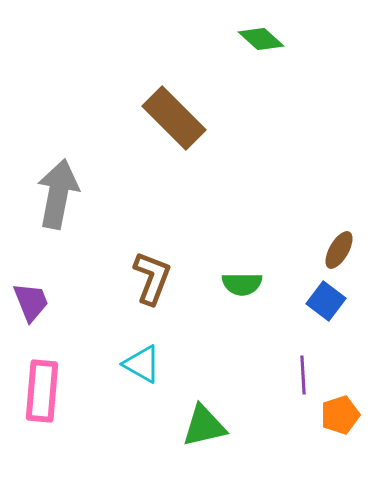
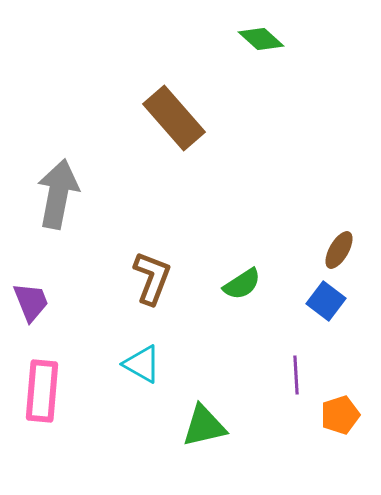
brown rectangle: rotated 4 degrees clockwise
green semicircle: rotated 33 degrees counterclockwise
purple line: moved 7 px left
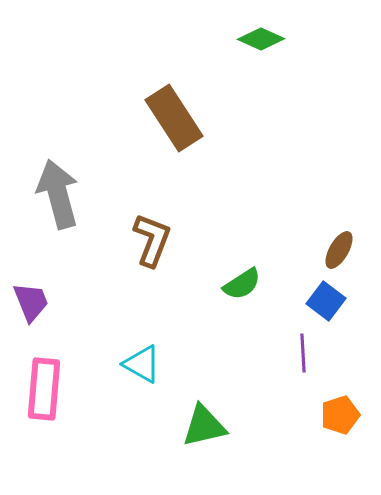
green diamond: rotated 18 degrees counterclockwise
brown rectangle: rotated 8 degrees clockwise
gray arrow: rotated 26 degrees counterclockwise
brown L-shape: moved 38 px up
purple line: moved 7 px right, 22 px up
pink rectangle: moved 2 px right, 2 px up
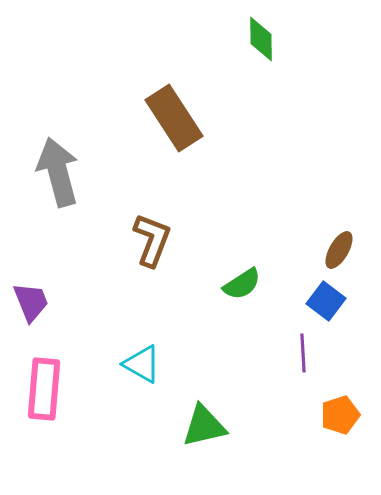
green diamond: rotated 66 degrees clockwise
gray arrow: moved 22 px up
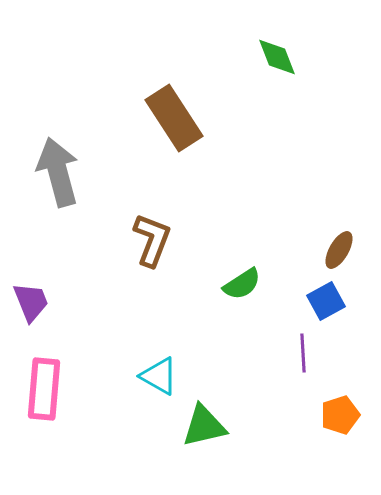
green diamond: moved 16 px right, 18 px down; rotated 21 degrees counterclockwise
blue square: rotated 24 degrees clockwise
cyan triangle: moved 17 px right, 12 px down
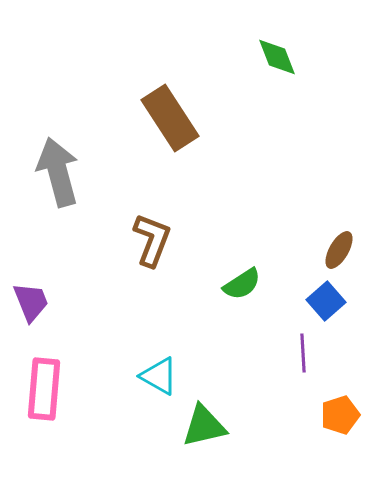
brown rectangle: moved 4 px left
blue square: rotated 12 degrees counterclockwise
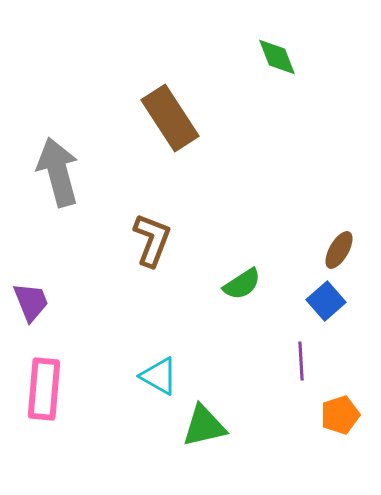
purple line: moved 2 px left, 8 px down
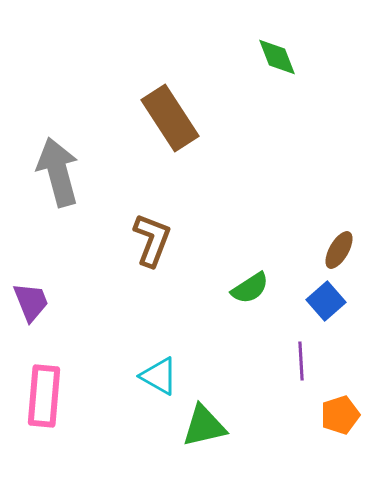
green semicircle: moved 8 px right, 4 px down
pink rectangle: moved 7 px down
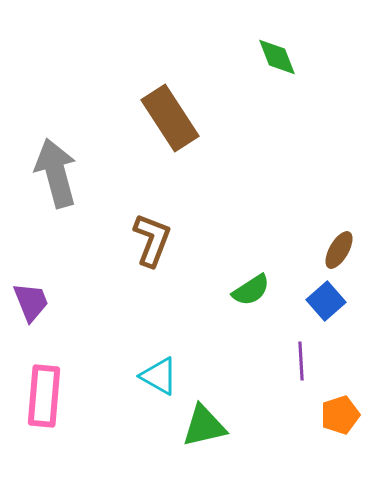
gray arrow: moved 2 px left, 1 px down
green semicircle: moved 1 px right, 2 px down
